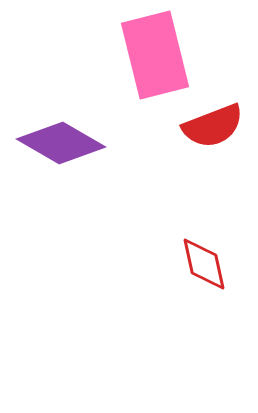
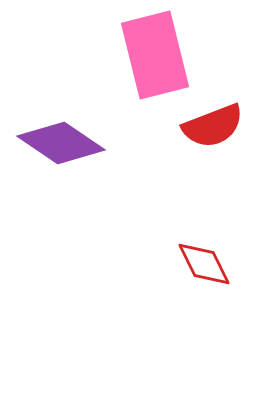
purple diamond: rotated 4 degrees clockwise
red diamond: rotated 14 degrees counterclockwise
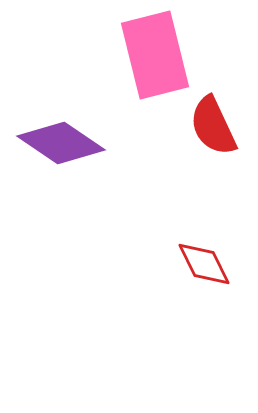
red semicircle: rotated 86 degrees clockwise
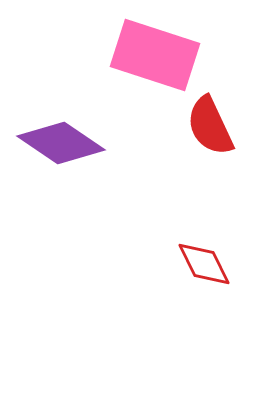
pink rectangle: rotated 58 degrees counterclockwise
red semicircle: moved 3 px left
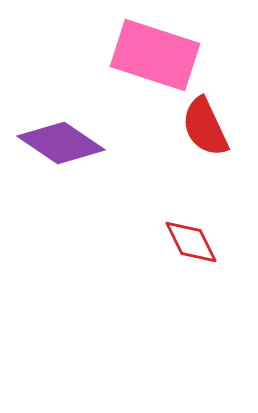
red semicircle: moved 5 px left, 1 px down
red diamond: moved 13 px left, 22 px up
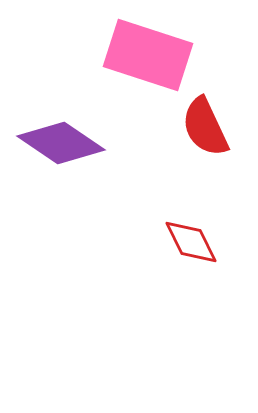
pink rectangle: moved 7 px left
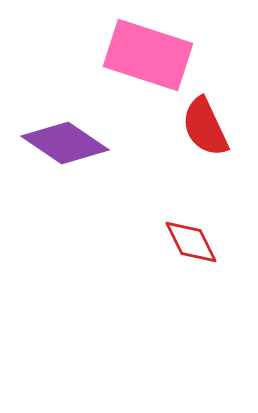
purple diamond: moved 4 px right
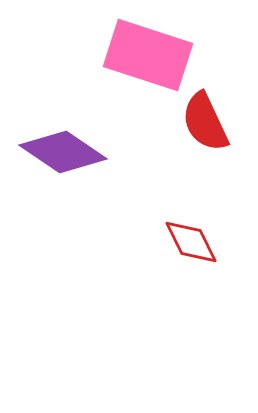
red semicircle: moved 5 px up
purple diamond: moved 2 px left, 9 px down
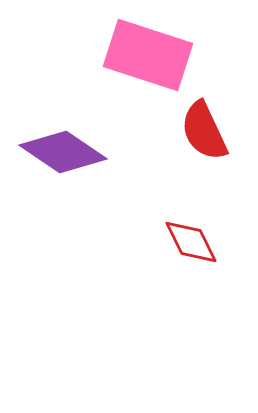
red semicircle: moved 1 px left, 9 px down
